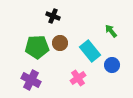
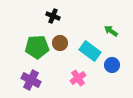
green arrow: rotated 16 degrees counterclockwise
cyan rectangle: rotated 15 degrees counterclockwise
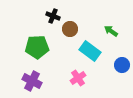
brown circle: moved 10 px right, 14 px up
blue circle: moved 10 px right
purple cross: moved 1 px right, 1 px down
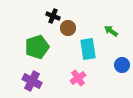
brown circle: moved 2 px left, 1 px up
green pentagon: rotated 15 degrees counterclockwise
cyan rectangle: moved 2 px left, 2 px up; rotated 45 degrees clockwise
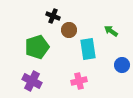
brown circle: moved 1 px right, 2 px down
pink cross: moved 1 px right, 3 px down; rotated 21 degrees clockwise
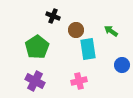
brown circle: moved 7 px right
green pentagon: rotated 15 degrees counterclockwise
purple cross: moved 3 px right
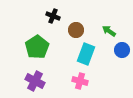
green arrow: moved 2 px left
cyan rectangle: moved 2 px left, 5 px down; rotated 30 degrees clockwise
blue circle: moved 15 px up
pink cross: moved 1 px right; rotated 28 degrees clockwise
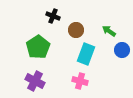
green pentagon: moved 1 px right
